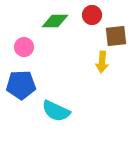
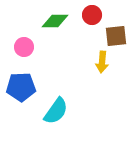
blue pentagon: moved 2 px down
cyan semicircle: rotated 80 degrees counterclockwise
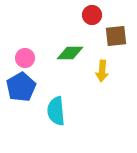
green diamond: moved 15 px right, 32 px down
pink circle: moved 1 px right, 11 px down
yellow arrow: moved 9 px down
blue pentagon: rotated 28 degrees counterclockwise
cyan semicircle: rotated 140 degrees clockwise
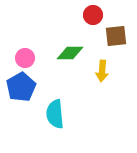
red circle: moved 1 px right
cyan semicircle: moved 1 px left, 3 px down
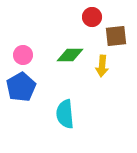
red circle: moved 1 px left, 2 px down
green diamond: moved 2 px down
pink circle: moved 2 px left, 3 px up
yellow arrow: moved 5 px up
cyan semicircle: moved 10 px right
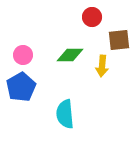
brown square: moved 3 px right, 4 px down
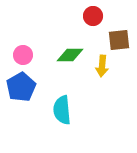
red circle: moved 1 px right, 1 px up
cyan semicircle: moved 3 px left, 4 px up
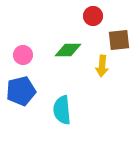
green diamond: moved 2 px left, 5 px up
blue pentagon: moved 4 px down; rotated 16 degrees clockwise
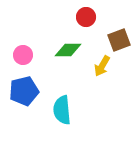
red circle: moved 7 px left, 1 px down
brown square: rotated 15 degrees counterclockwise
yellow arrow: rotated 25 degrees clockwise
blue pentagon: moved 3 px right
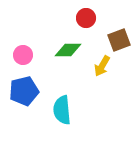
red circle: moved 1 px down
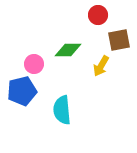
red circle: moved 12 px right, 3 px up
brown square: rotated 10 degrees clockwise
pink circle: moved 11 px right, 9 px down
yellow arrow: moved 1 px left
blue pentagon: moved 2 px left
